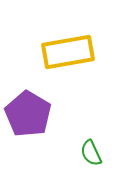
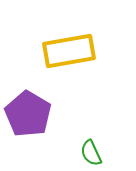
yellow rectangle: moved 1 px right, 1 px up
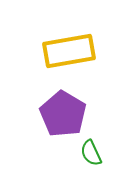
purple pentagon: moved 35 px right
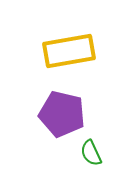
purple pentagon: moved 1 px left; rotated 18 degrees counterclockwise
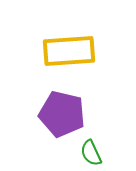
yellow rectangle: rotated 6 degrees clockwise
